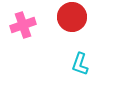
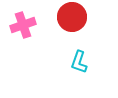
cyan L-shape: moved 1 px left, 2 px up
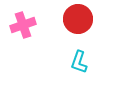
red circle: moved 6 px right, 2 px down
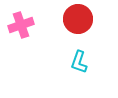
pink cross: moved 2 px left
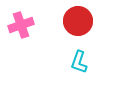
red circle: moved 2 px down
